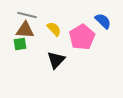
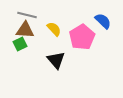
green square: rotated 16 degrees counterclockwise
black triangle: rotated 24 degrees counterclockwise
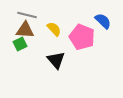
pink pentagon: rotated 20 degrees counterclockwise
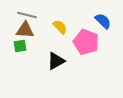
yellow semicircle: moved 6 px right, 2 px up
pink pentagon: moved 4 px right, 5 px down
green square: moved 2 px down; rotated 16 degrees clockwise
black triangle: moved 1 px down; rotated 42 degrees clockwise
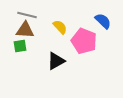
pink pentagon: moved 2 px left, 1 px up
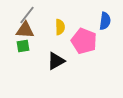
gray line: rotated 66 degrees counterclockwise
blue semicircle: moved 2 px right; rotated 54 degrees clockwise
yellow semicircle: rotated 42 degrees clockwise
green square: moved 3 px right
